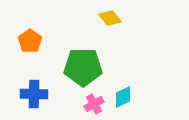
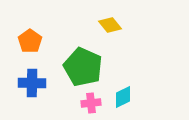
yellow diamond: moved 7 px down
green pentagon: rotated 24 degrees clockwise
blue cross: moved 2 px left, 11 px up
pink cross: moved 3 px left, 1 px up; rotated 24 degrees clockwise
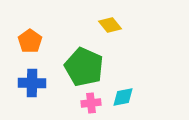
green pentagon: moved 1 px right
cyan diamond: rotated 15 degrees clockwise
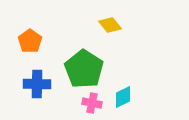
green pentagon: moved 2 px down; rotated 9 degrees clockwise
blue cross: moved 5 px right, 1 px down
cyan diamond: rotated 15 degrees counterclockwise
pink cross: moved 1 px right; rotated 18 degrees clockwise
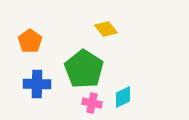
yellow diamond: moved 4 px left, 4 px down
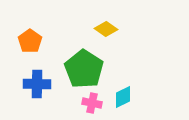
yellow diamond: rotated 15 degrees counterclockwise
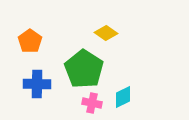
yellow diamond: moved 4 px down
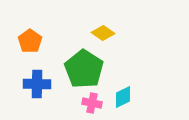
yellow diamond: moved 3 px left
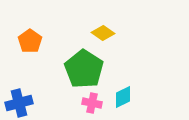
blue cross: moved 18 px left, 19 px down; rotated 16 degrees counterclockwise
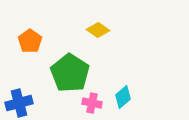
yellow diamond: moved 5 px left, 3 px up
green pentagon: moved 14 px left, 4 px down
cyan diamond: rotated 15 degrees counterclockwise
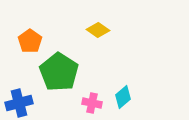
green pentagon: moved 11 px left, 1 px up
